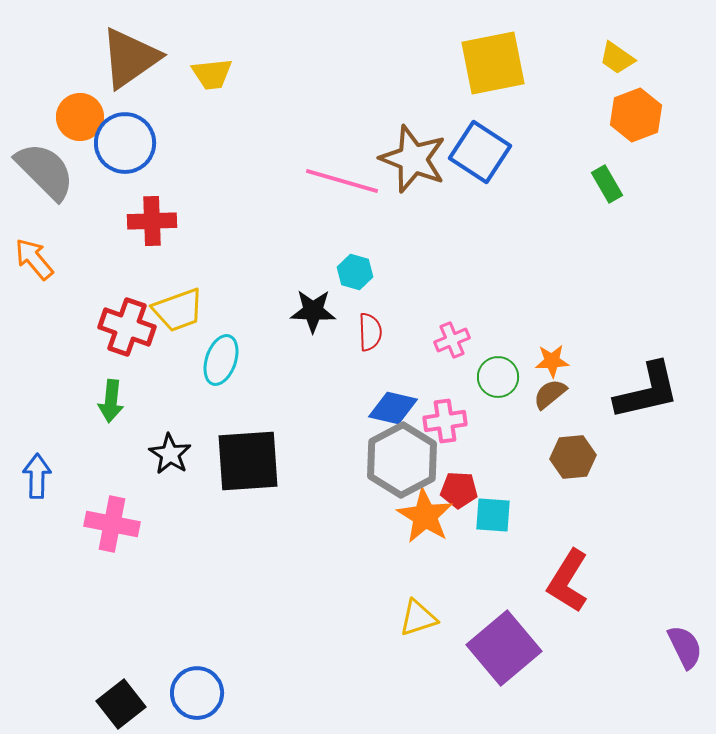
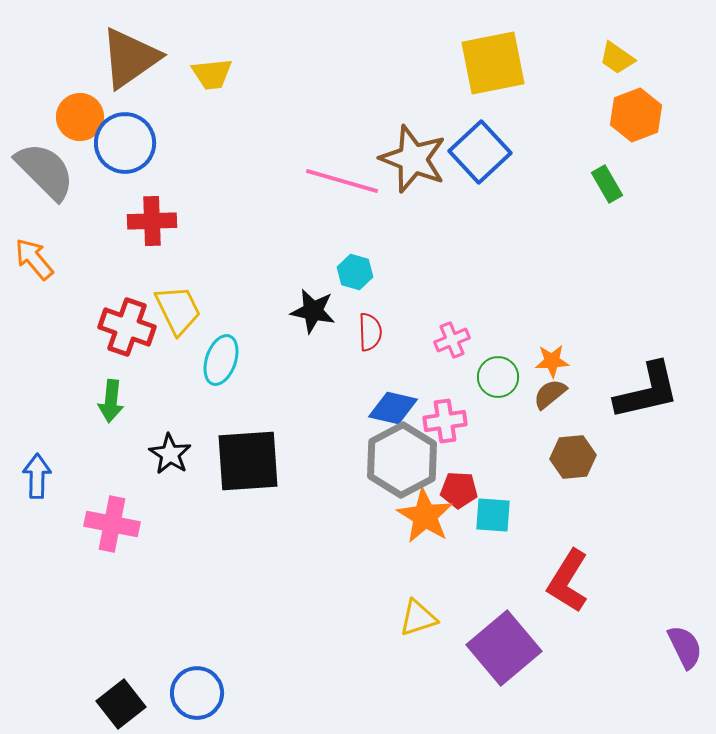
blue square at (480, 152): rotated 14 degrees clockwise
yellow trapezoid at (178, 310): rotated 96 degrees counterclockwise
black star at (313, 311): rotated 9 degrees clockwise
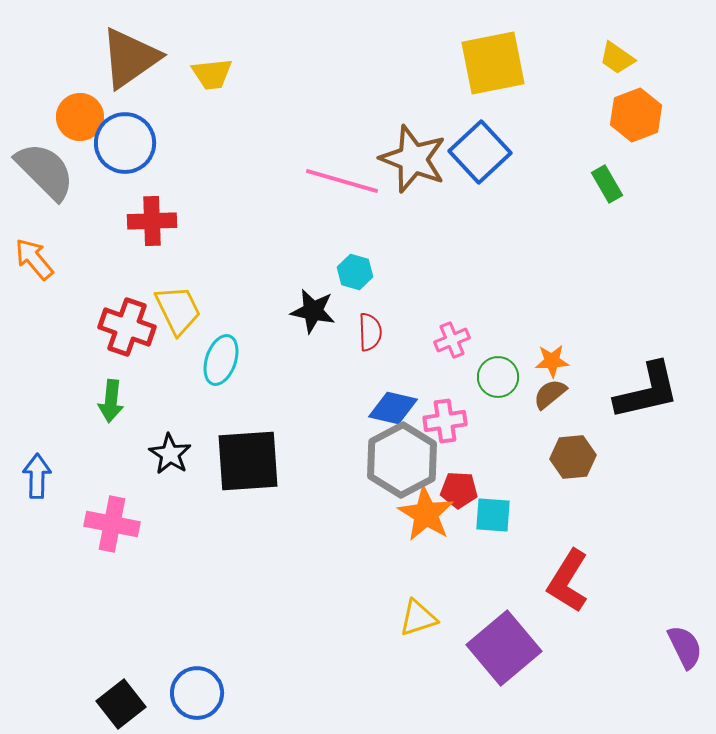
orange star at (425, 516): moved 1 px right, 2 px up
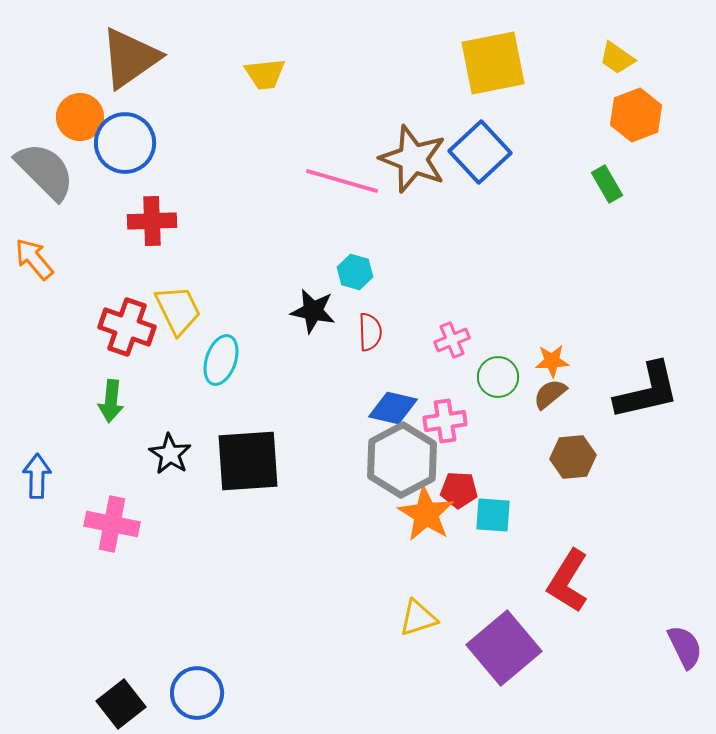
yellow trapezoid at (212, 74): moved 53 px right
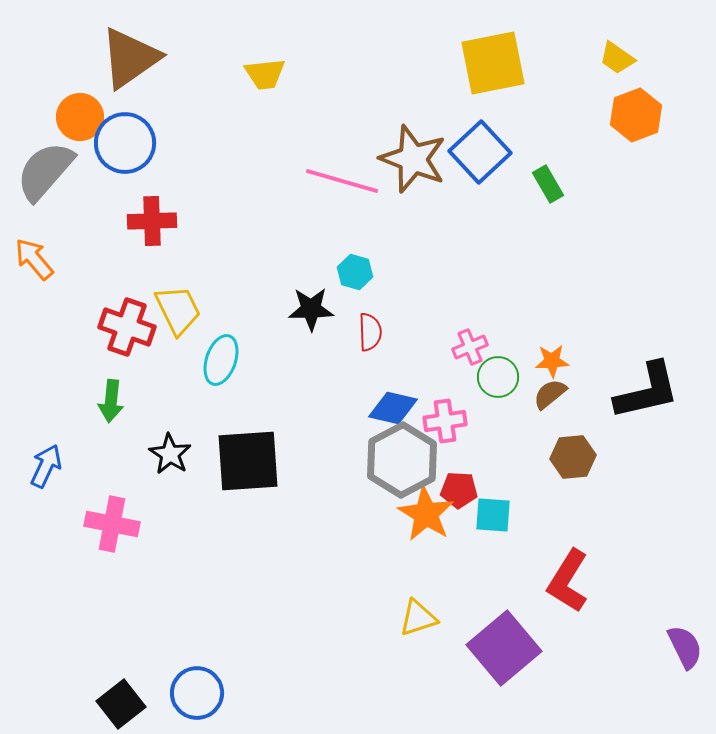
gray semicircle at (45, 171): rotated 94 degrees counterclockwise
green rectangle at (607, 184): moved 59 px left
black star at (313, 311): moved 2 px left, 2 px up; rotated 12 degrees counterclockwise
pink cross at (452, 340): moved 18 px right, 7 px down
blue arrow at (37, 476): moved 9 px right, 10 px up; rotated 24 degrees clockwise
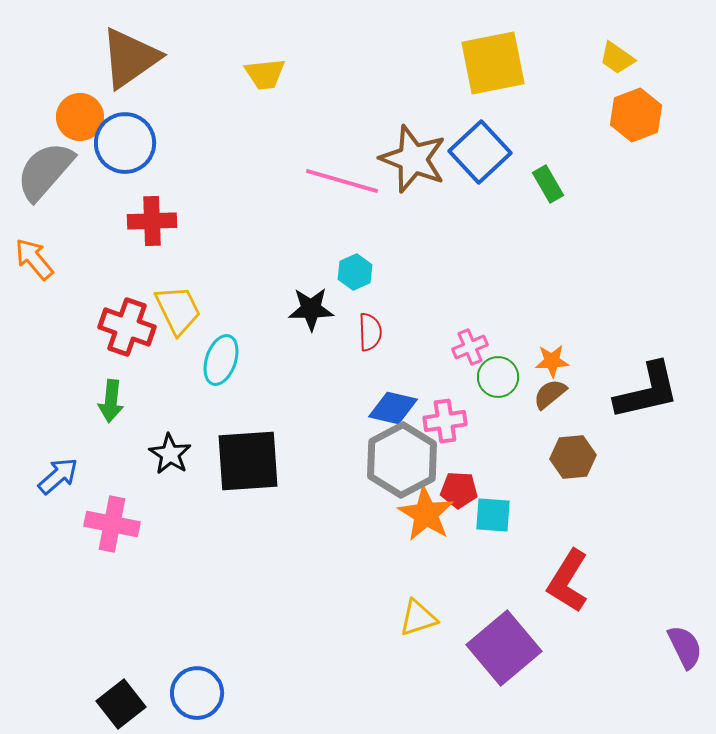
cyan hexagon at (355, 272): rotated 20 degrees clockwise
blue arrow at (46, 466): moved 12 px right, 10 px down; rotated 24 degrees clockwise
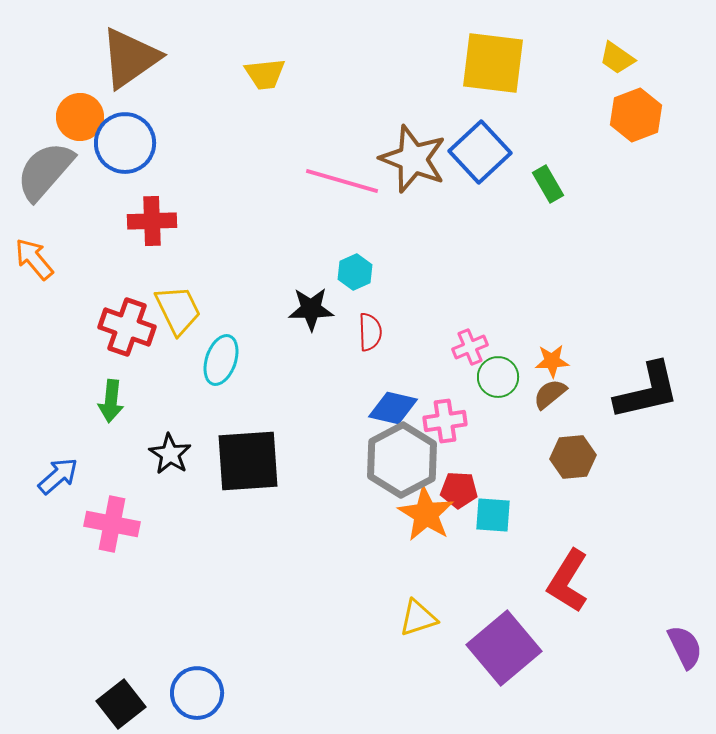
yellow square at (493, 63): rotated 18 degrees clockwise
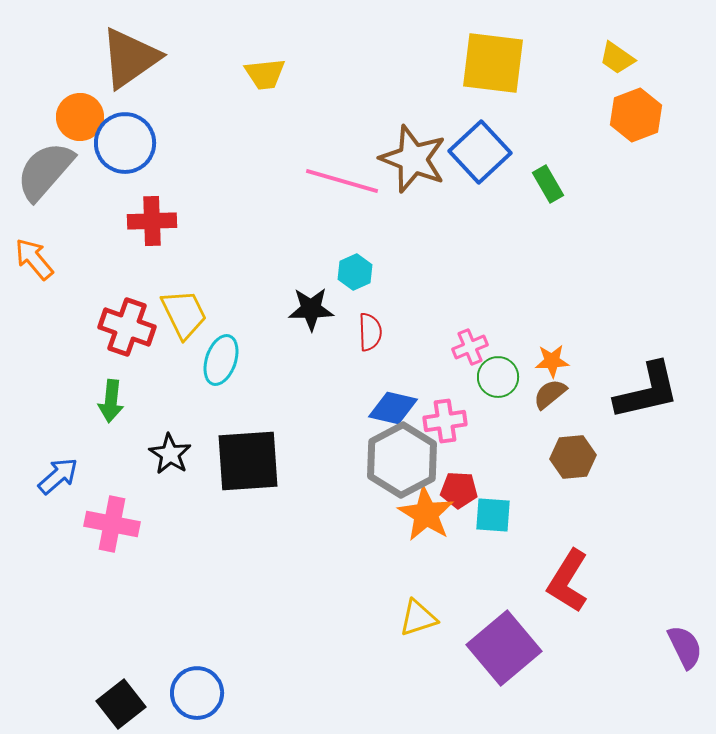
yellow trapezoid at (178, 310): moved 6 px right, 4 px down
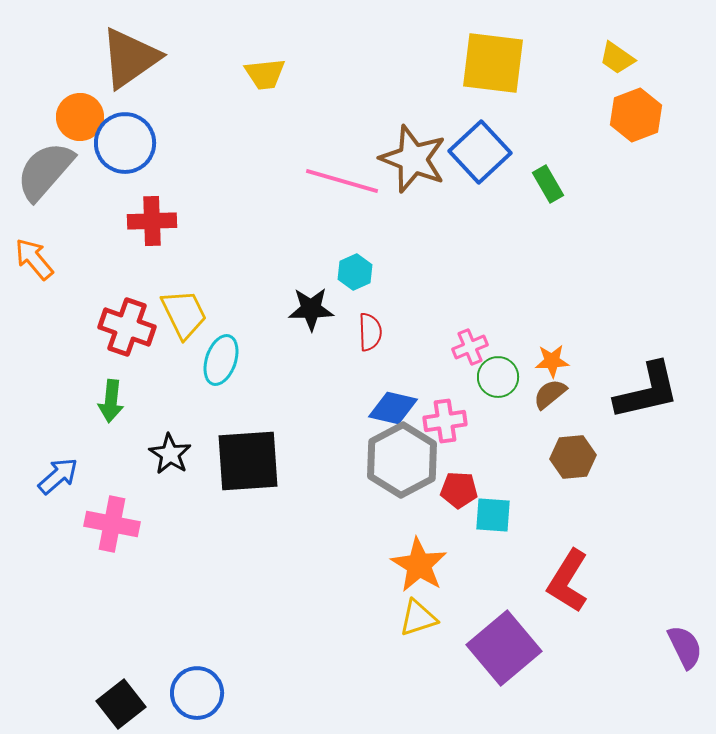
orange star at (426, 514): moved 7 px left, 51 px down
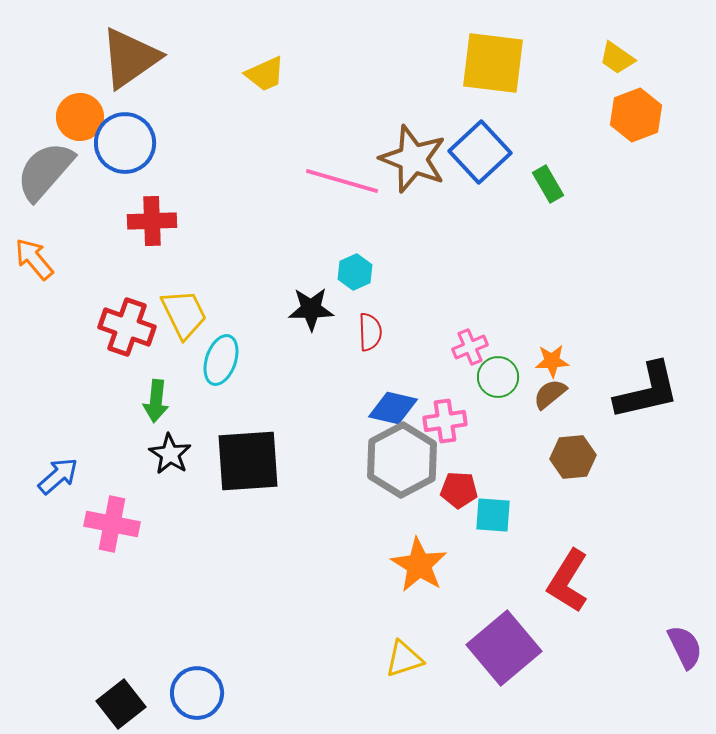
yellow trapezoid at (265, 74): rotated 18 degrees counterclockwise
green arrow at (111, 401): moved 45 px right
yellow triangle at (418, 618): moved 14 px left, 41 px down
